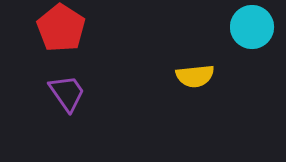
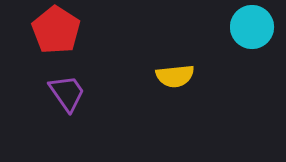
red pentagon: moved 5 px left, 2 px down
yellow semicircle: moved 20 px left
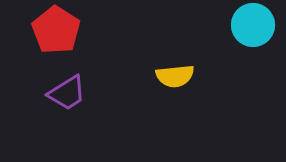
cyan circle: moved 1 px right, 2 px up
purple trapezoid: rotated 93 degrees clockwise
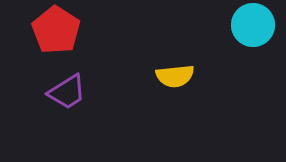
purple trapezoid: moved 1 px up
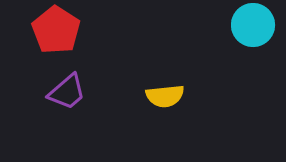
yellow semicircle: moved 10 px left, 20 px down
purple trapezoid: rotated 9 degrees counterclockwise
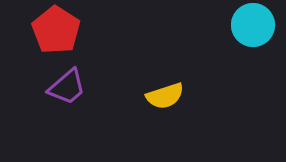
purple trapezoid: moved 5 px up
yellow semicircle: rotated 12 degrees counterclockwise
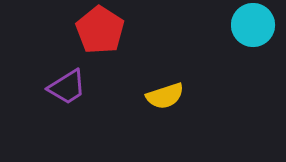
red pentagon: moved 44 px right
purple trapezoid: rotated 9 degrees clockwise
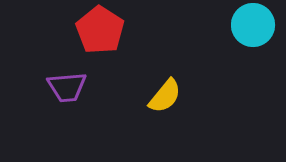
purple trapezoid: rotated 27 degrees clockwise
yellow semicircle: rotated 33 degrees counterclockwise
